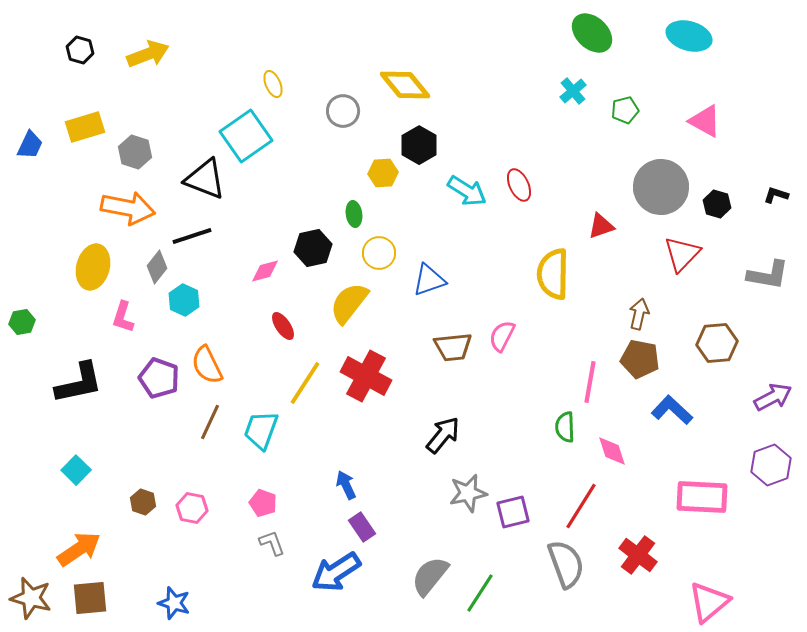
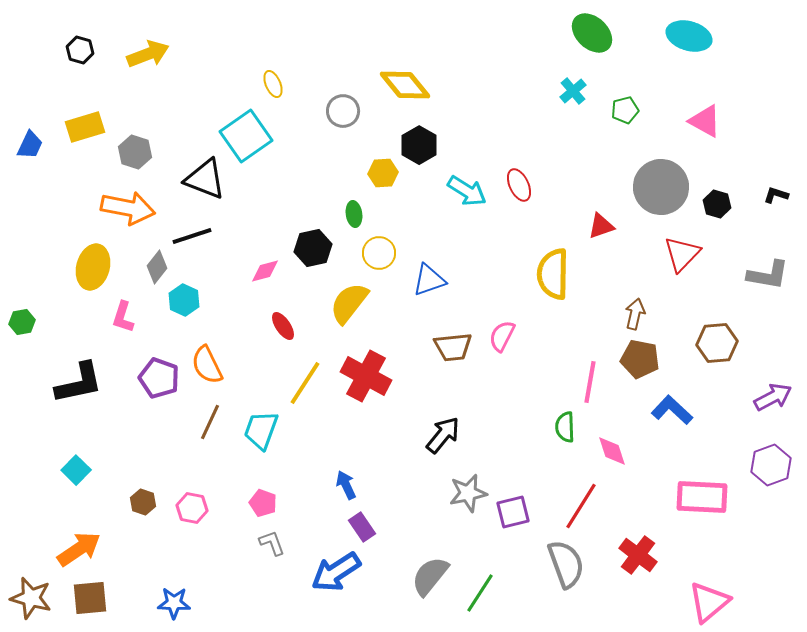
brown arrow at (639, 314): moved 4 px left
blue star at (174, 603): rotated 16 degrees counterclockwise
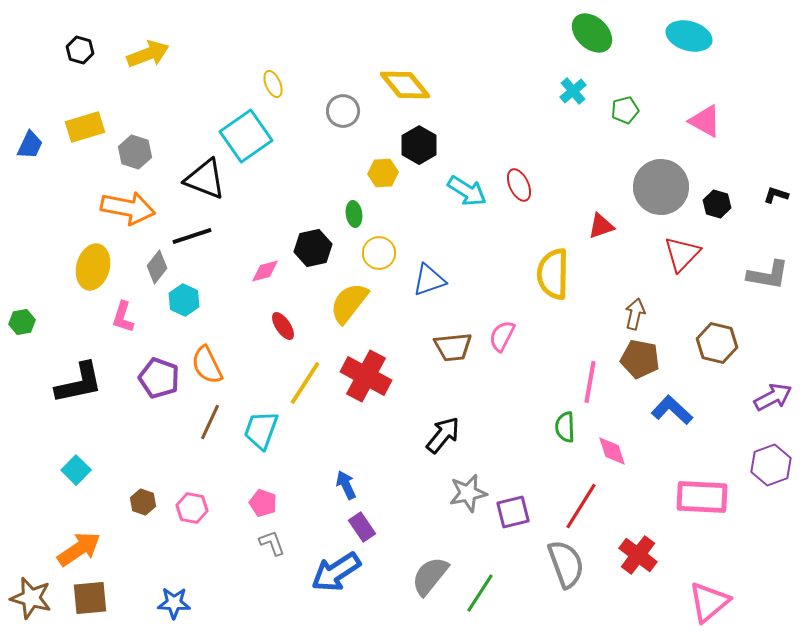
brown hexagon at (717, 343): rotated 18 degrees clockwise
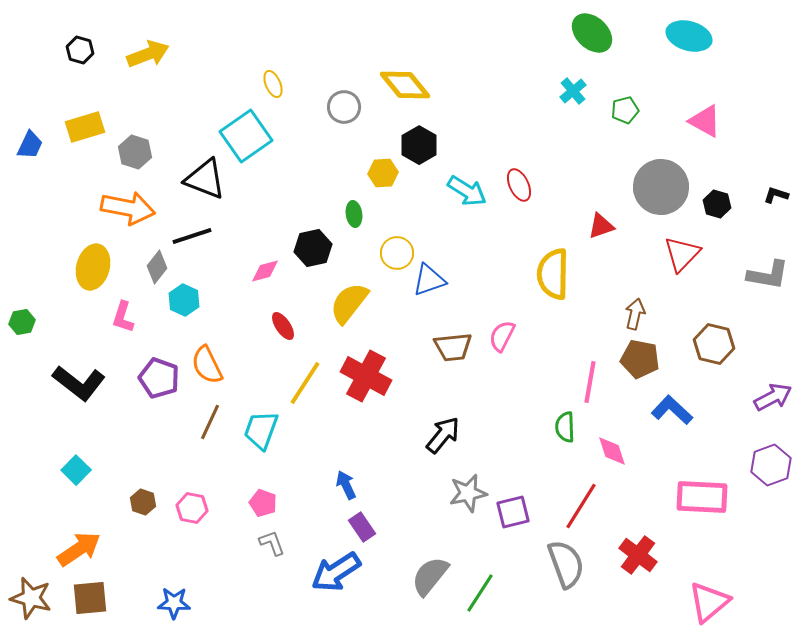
gray circle at (343, 111): moved 1 px right, 4 px up
yellow circle at (379, 253): moved 18 px right
brown hexagon at (717, 343): moved 3 px left, 1 px down
black L-shape at (79, 383): rotated 50 degrees clockwise
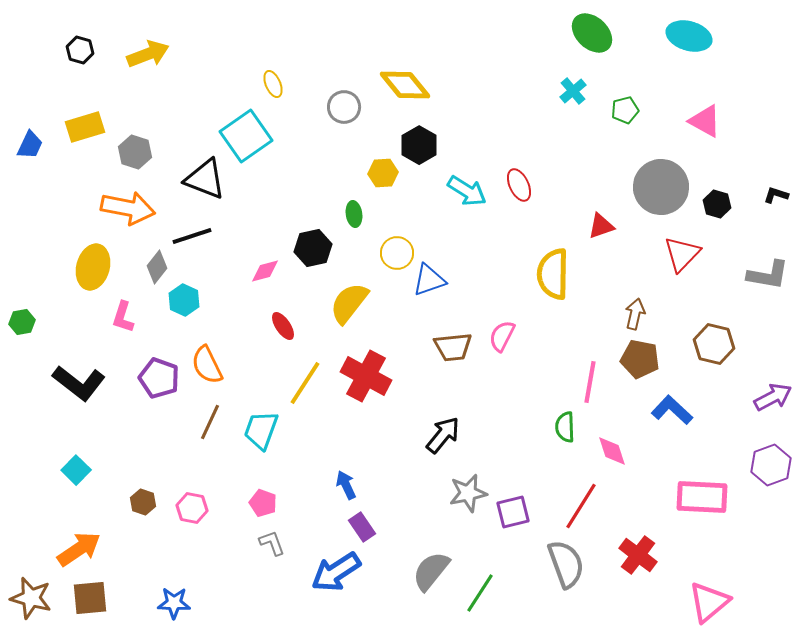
gray semicircle at (430, 576): moved 1 px right, 5 px up
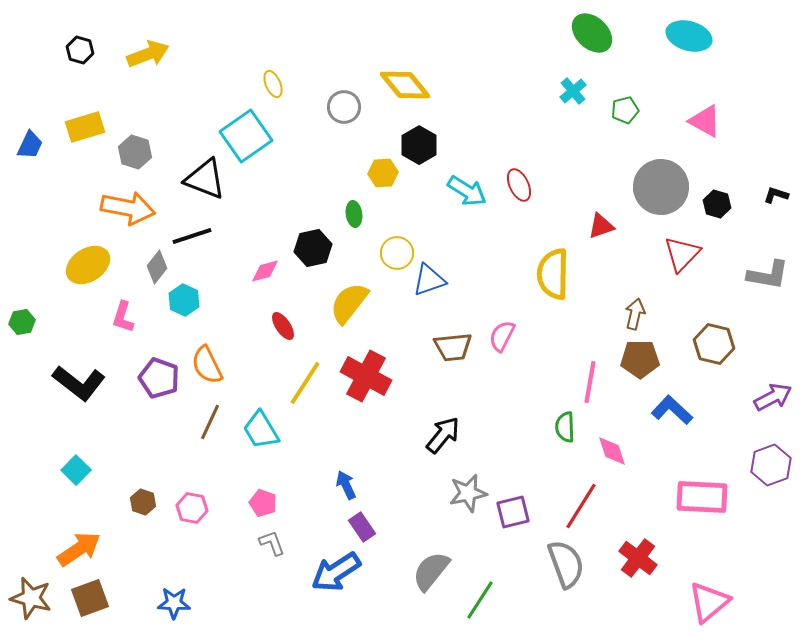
yellow ellipse at (93, 267): moved 5 px left, 2 px up; rotated 42 degrees clockwise
brown pentagon at (640, 359): rotated 12 degrees counterclockwise
cyan trapezoid at (261, 430): rotated 51 degrees counterclockwise
red cross at (638, 555): moved 3 px down
green line at (480, 593): moved 7 px down
brown square at (90, 598): rotated 15 degrees counterclockwise
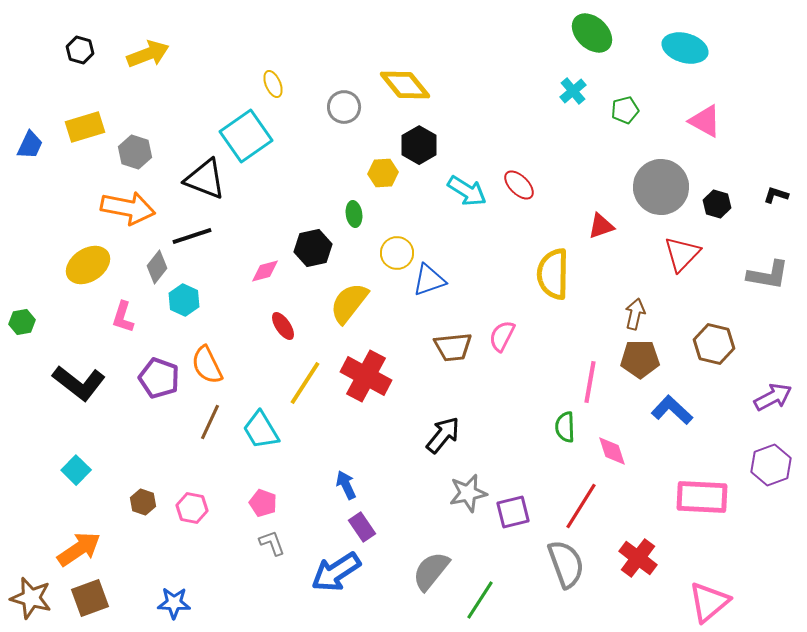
cyan ellipse at (689, 36): moved 4 px left, 12 px down
red ellipse at (519, 185): rotated 20 degrees counterclockwise
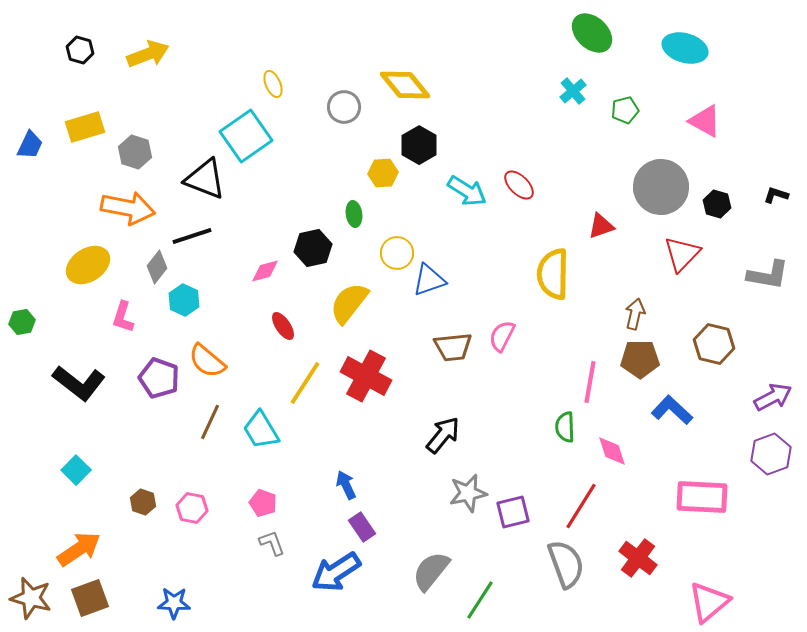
orange semicircle at (207, 365): moved 4 px up; rotated 24 degrees counterclockwise
purple hexagon at (771, 465): moved 11 px up
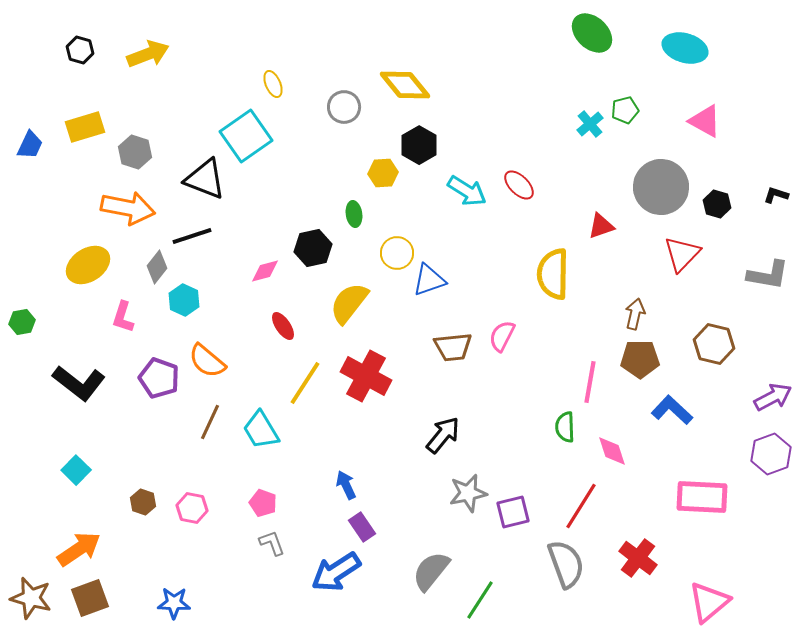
cyan cross at (573, 91): moved 17 px right, 33 px down
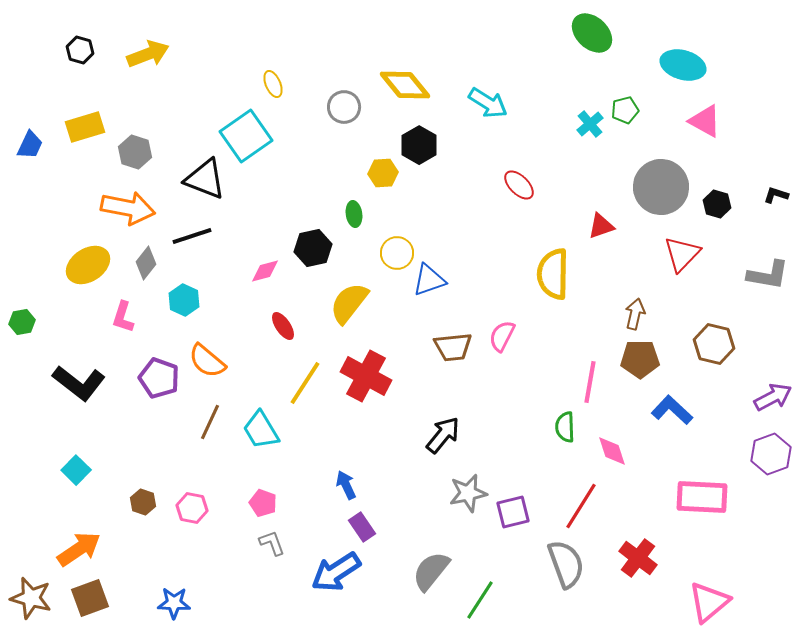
cyan ellipse at (685, 48): moved 2 px left, 17 px down
cyan arrow at (467, 191): moved 21 px right, 88 px up
gray diamond at (157, 267): moved 11 px left, 4 px up
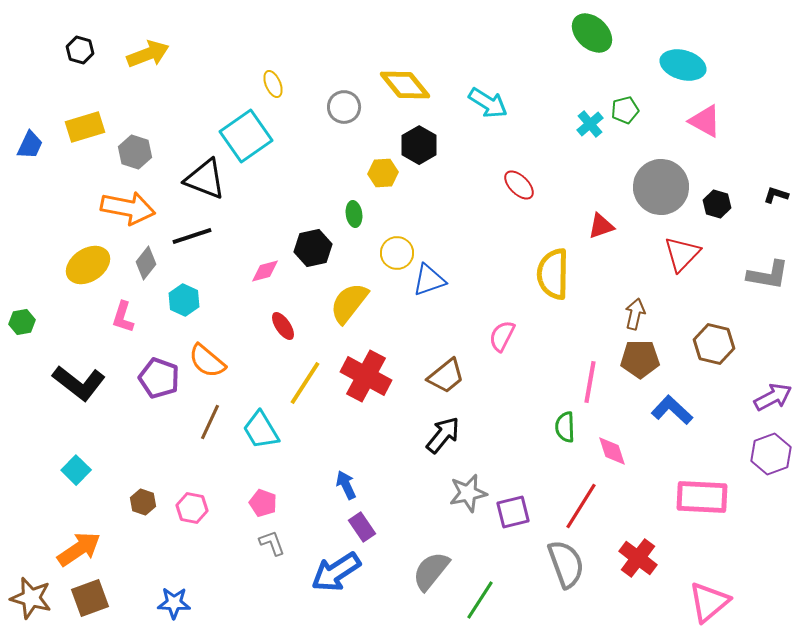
brown trapezoid at (453, 347): moved 7 px left, 29 px down; rotated 33 degrees counterclockwise
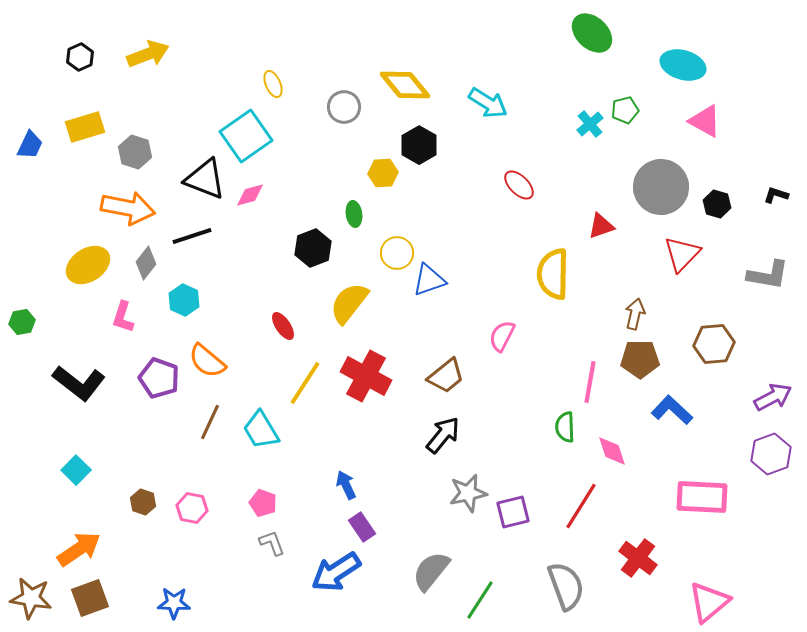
black hexagon at (80, 50): moved 7 px down; rotated 20 degrees clockwise
black hexagon at (313, 248): rotated 9 degrees counterclockwise
pink diamond at (265, 271): moved 15 px left, 76 px up
brown hexagon at (714, 344): rotated 18 degrees counterclockwise
gray semicircle at (566, 564): moved 22 px down
brown star at (31, 598): rotated 6 degrees counterclockwise
